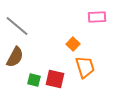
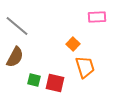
red square: moved 4 px down
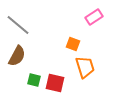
pink rectangle: moved 3 px left; rotated 30 degrees counterclockwise
gray line: moved 1 px right, 1 px up
orange square: rotated 24 degrees counterclockwise
brown semicircle: moved 2 px right, 1 px up
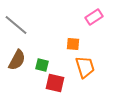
gray line: moved 2 px left
orange square: rotated 16 degrees counterclockwise
brown semicircle: moved 4 px down
green square: moved 8 px right, 15 px up
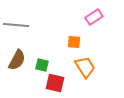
gray line: rotated 35 degrees counterclockwise
orange square: moved 1 px right, 2 px up
orange trapezoid: rotated 15 degrees counterclockwise
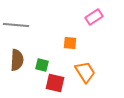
orange square: moved 4 px left, 1 px down
brown semicircle: rotated 25 degrees counterclockwise
orange trapezoid: moved 5 px down
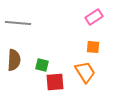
gray line: moved 2 px right, 2 px up
orange square: moved 23 px right, 4 px down
brown semicircle: moved 3 px left
red square: moved 1 px up; rotated 18 degrees counterclockwise
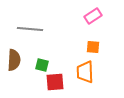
pink rectangle: moved 1 px left, 1 px up
gray line: moved 12 px right, 6 px down
orange trapezoid: rotated 150 degrees counterclockwise
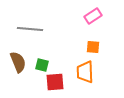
brown semicircle: moved 4 px right, 2 px down; rotated 25 degrees counterclockwise
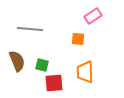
orange square: moved 15 px left, 8 px up
brown semicircle: moved 1 px left, 1 px up
red square: moved 1 px left, 1 px down
